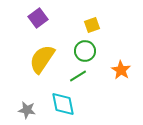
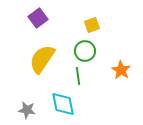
green line: rotated 66 degrees counterclockwise
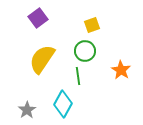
cyan diamond: rotated 40 degrees clockwise
gray star: rotated 30 degrees clockwise
